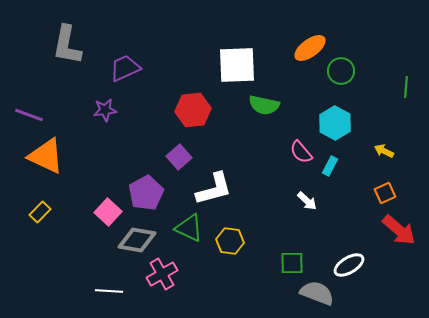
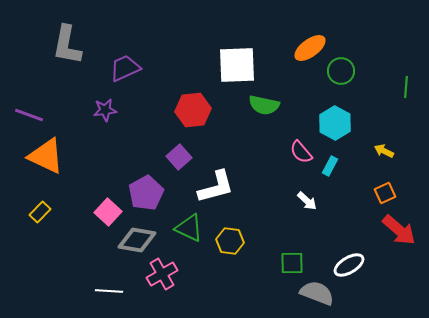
white L-shape: moved 2 px right, 2 px up
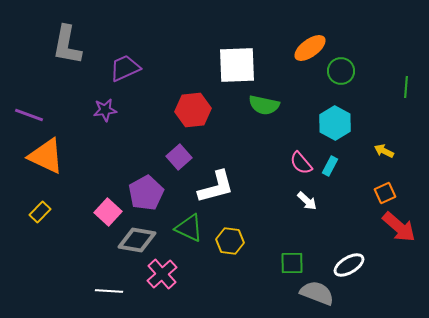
pink semicircle: moved 11 px down
red arrow: moved 3 px up
pink cross: rotated 12 degrees counterclockwise
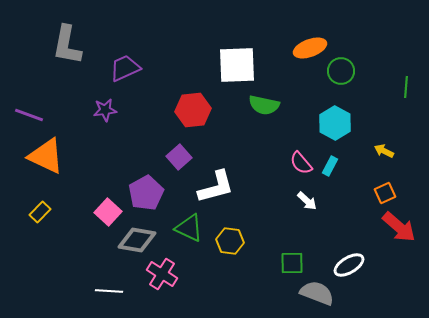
orange ellipse: rotated 16 degrees clockwise
pink cross: rotated 16 degrees counterclockwise
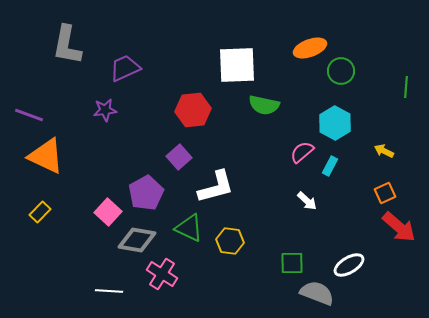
pink semicircle: moved 1 px right, 11 px up; rotated 90 degrees clockwise
